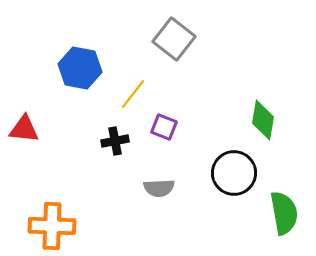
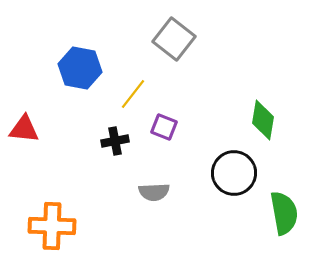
gray semicircle: moved 5 px left, 4 px down
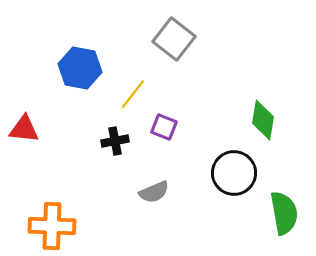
gray semicircle: rotated 20 degrees counterclockwise
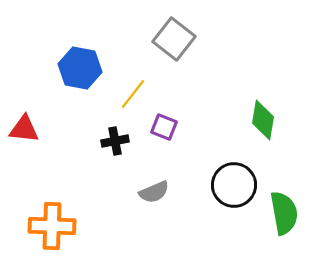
black circle: moved 12 px down
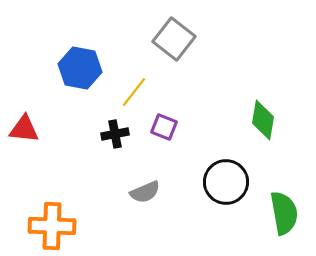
yellow line: moved 1 px right, 2 px up
black cross: moved 7 px up
black circle: moved 8 px left, 3 px up
gray semicircle: moved 9 px left
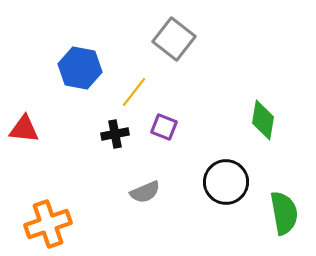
orange cross: moved 4 px left, 2 px up; rotated 21 degrees counterclockwise
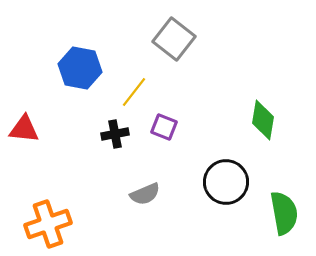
gray semicircle: moved 2 px down
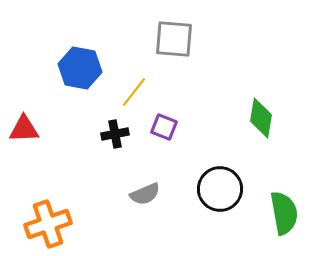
gray square: rotated 33 degrees counterclockwise
green diamond: moved 2 px left, 2 px up
red triangle: rotated 8 degrees counterclockwise
black circle: moved 6 px left, 7 px down
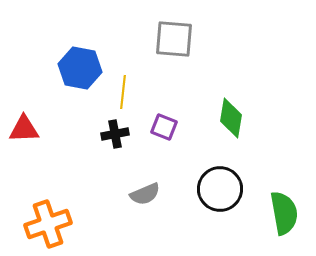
yellow line: moved 11 px left; rotated 32 degrees counterclockwise
green diamond: moved 30 px left
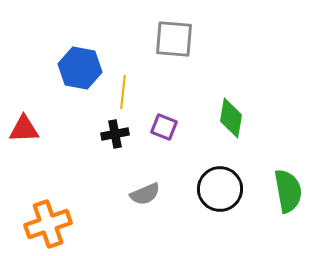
green semicircle: moved 4 px right, 22 px up
